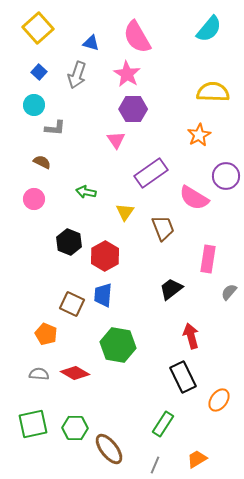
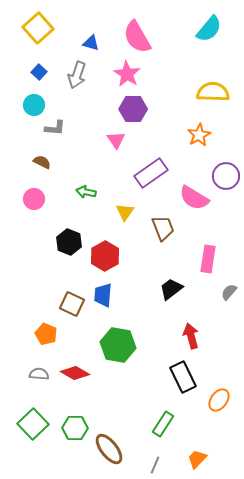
green square at (33, 424): rotated 32 degrees counterclockwise
orange trapezoid at (197, 459): rotated 15 degrees counterclockwise
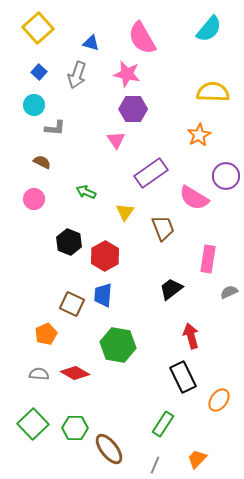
pink semicircle at (137, 37): moved 5 px right, 1 px down
pink star at (127, 74): rotated 20 degrees counterclockwise
green arrow at (86, 192): rotated 12 degrees clockwise
gray semicircle at (229, 292): rotated 24 degrees clockwise
orange pentagon at (46, 334): rotated 25 degrees clockwise
